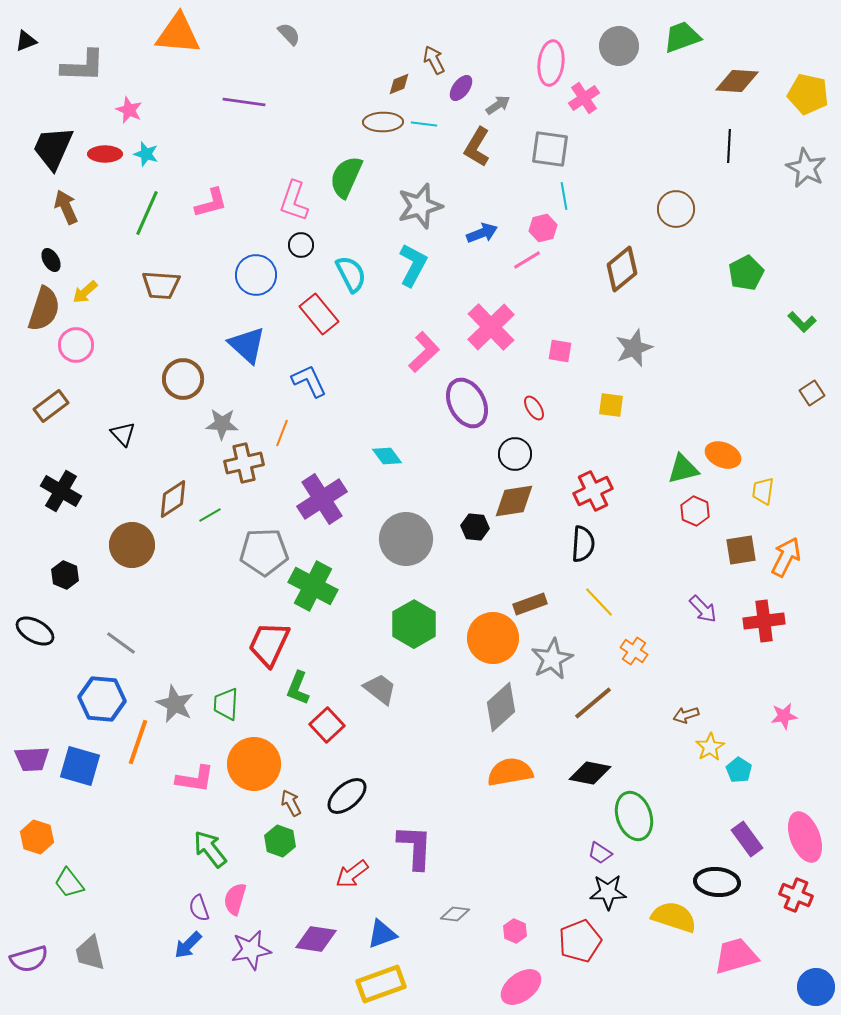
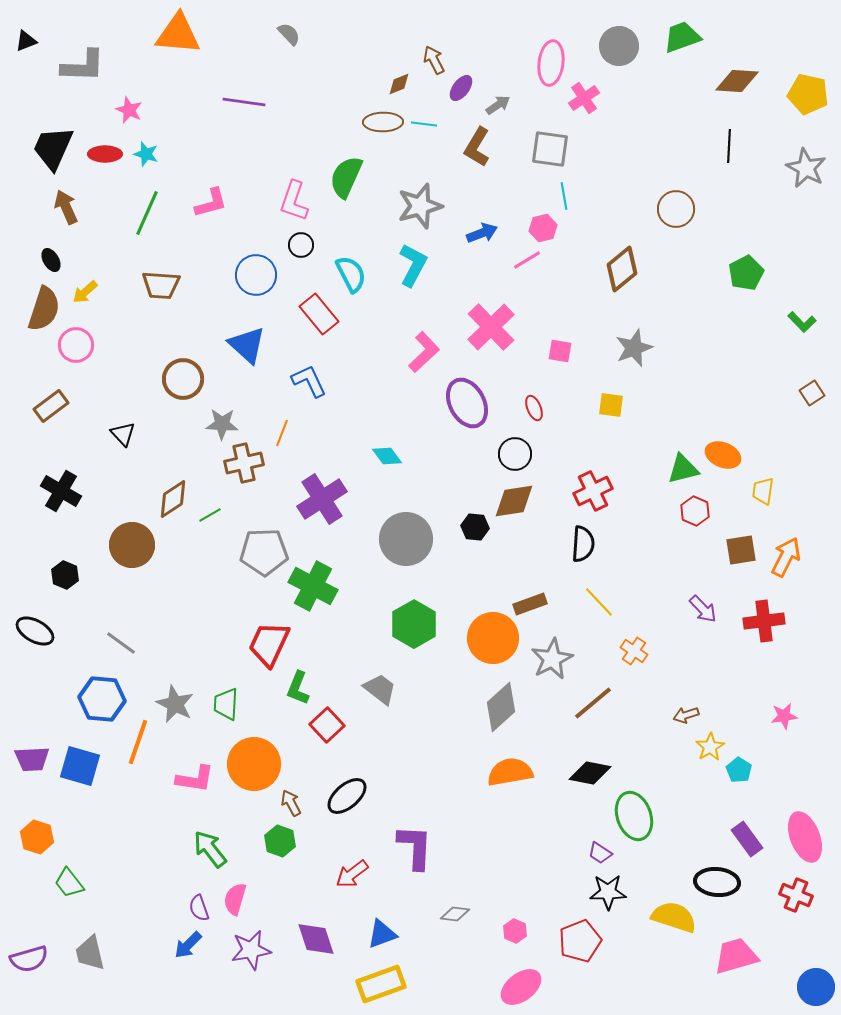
red ellipse at (534, 408): rotated 10 degrees clockwise
purple diamond at (316, 939): rotated 63 degrees clockwise
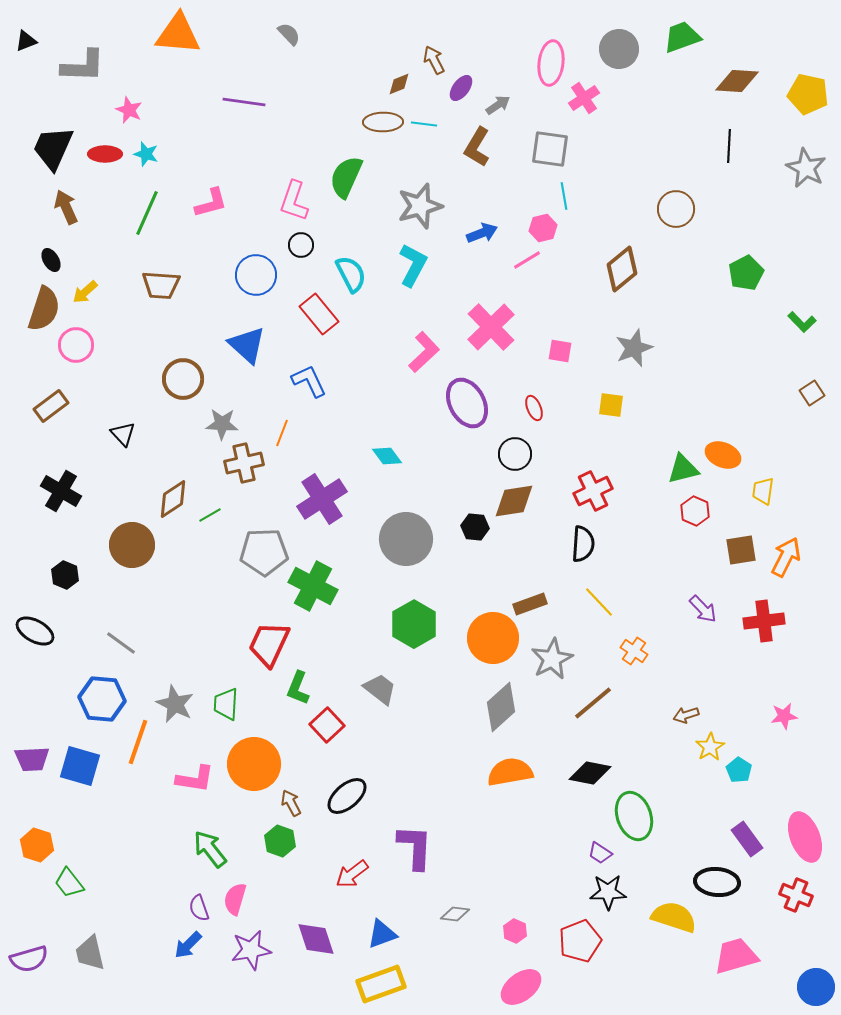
gray circle at (619, 46): moved 3 px down
orange hexagon at (37, 837): moved 8 px down
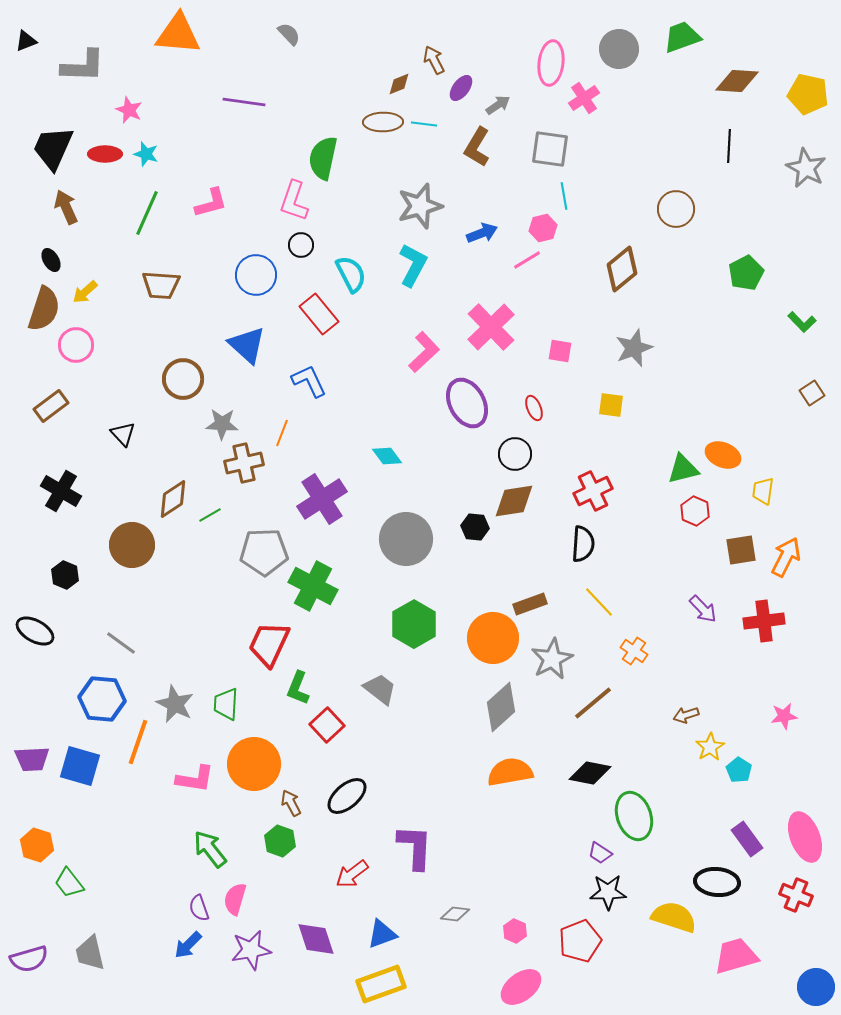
green semicircle at (346, 177): moved 23 px left, 19 px up; rotated 12 degrees counterclockwise
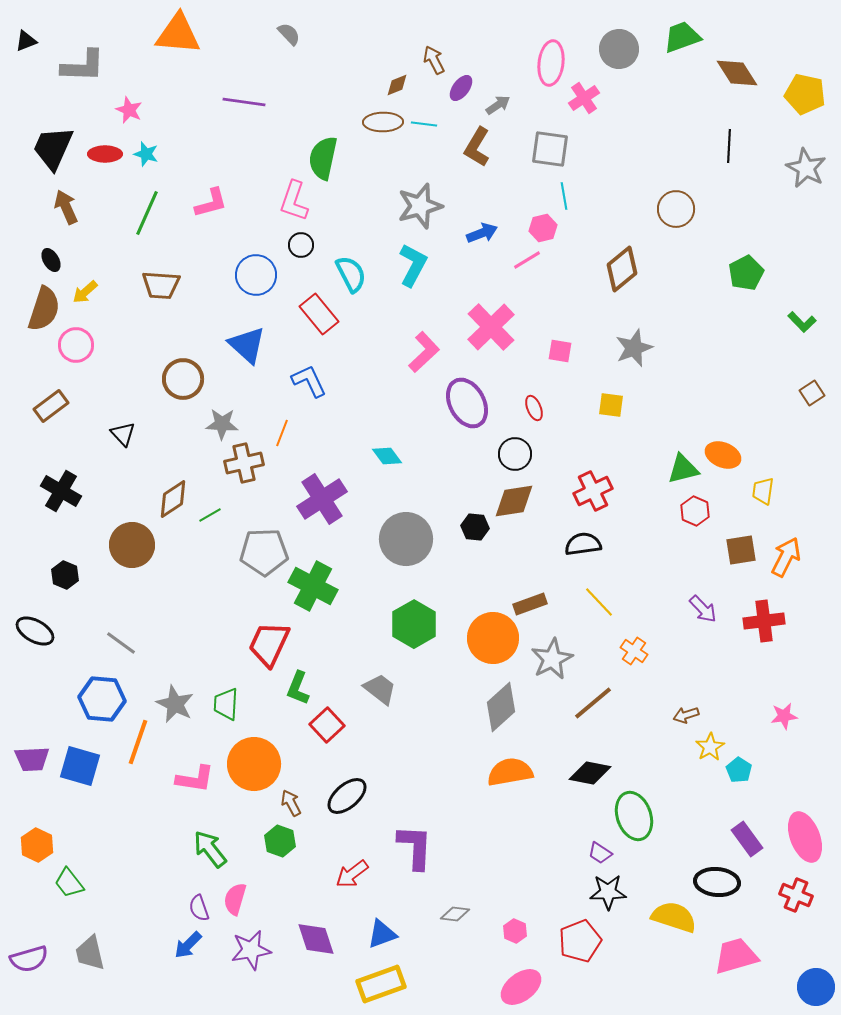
brown diamond at (737, 81): moved 8 px up; rotated 54 degrees clockwise
brown diamond at (399, 84): moved 2 px left, 1 px down
yellow pentagon at (808, 94): moved 3 px left
black semicircle at (583, 544): rotated 102 degrees counterclockwise
orange hexagon at (37, 845): rotated 8 degrees clockwise
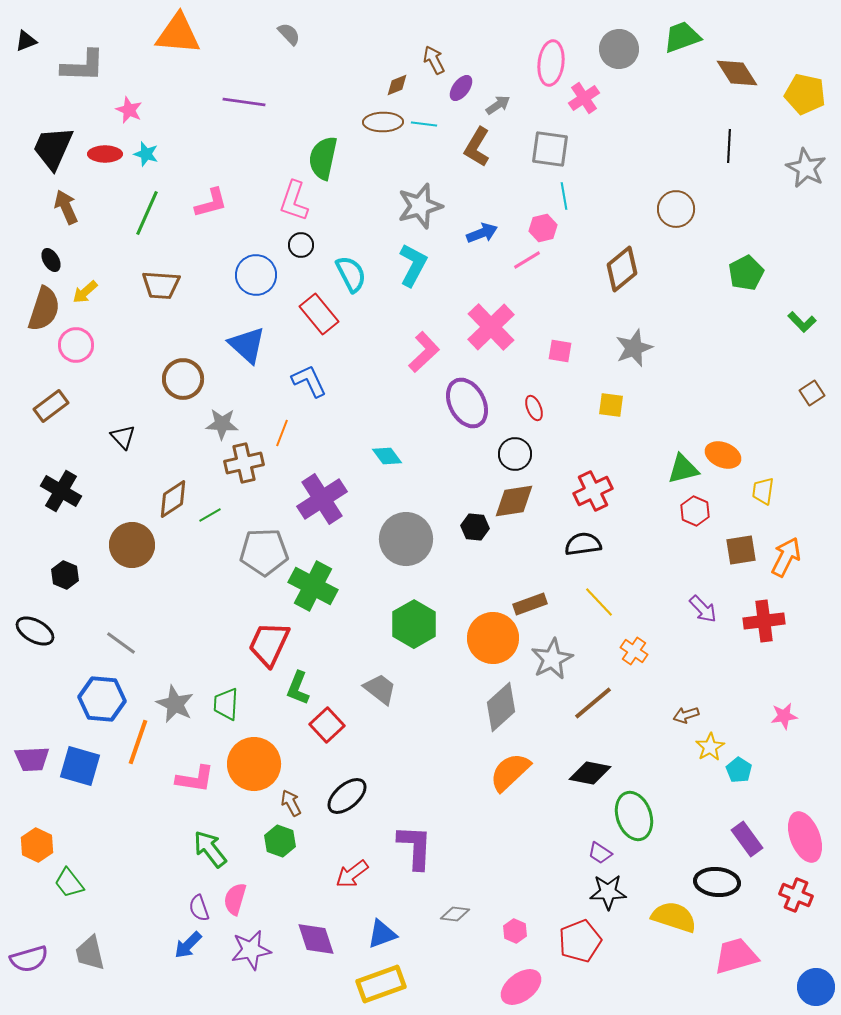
black triangle at (123, 434): moved 3 px down
orange semicircle at (510, 772): rotated 33 degrees counterclockwise
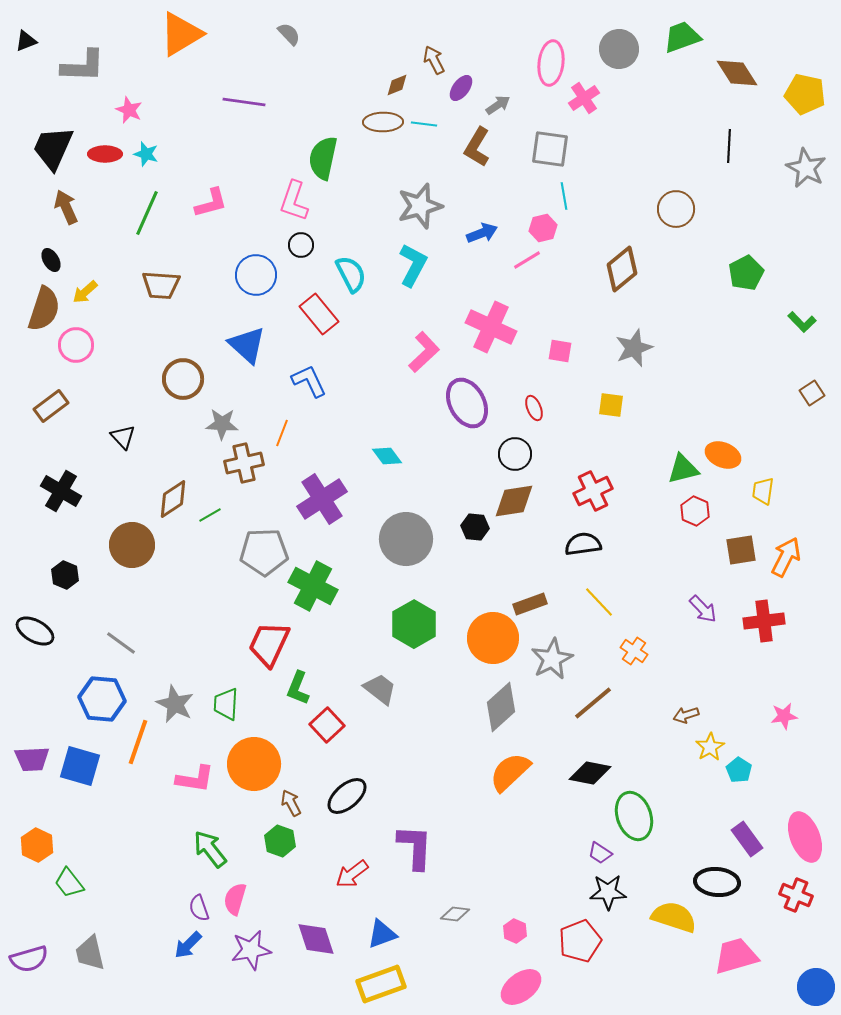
orange triangle at (178, 34): moved 3 px right; rotated 36 degrees counterclockwise
pink cross at (491, 327): rotated 21 degrees counterclockwise
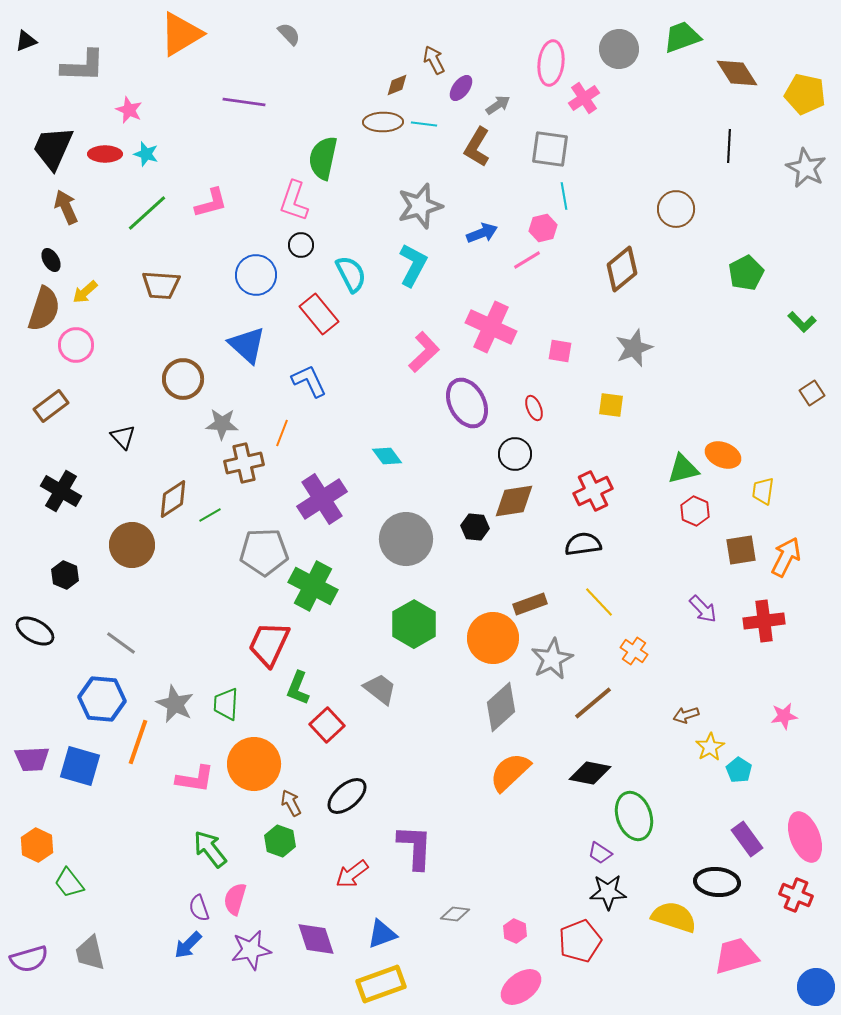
green line at (147, 213): rotated 24 degrees clockwise
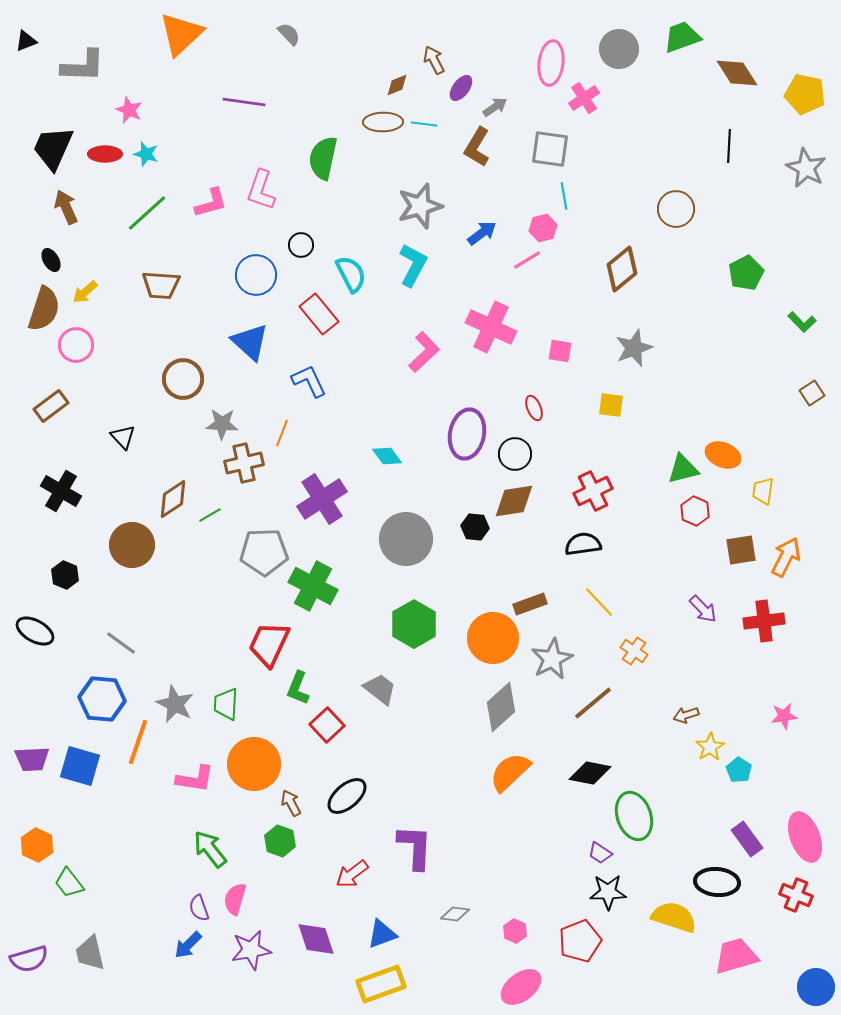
orange triangle at (181, 34): rotated 12 degrees counterclockwise
gray arrow at (498, 105): moved 3 px left, 2 px down
pink L-shape at (294, 201): moved 33 px left, 11 px up
blue arrow at (482, 233): rotated 16 degrees counterclockwise
blue triangle at (247, 345): moved 3 px right, 3 px up
purple ellipse at (467, 403): moved 31 px down; rotated 39 degrees clockwise
